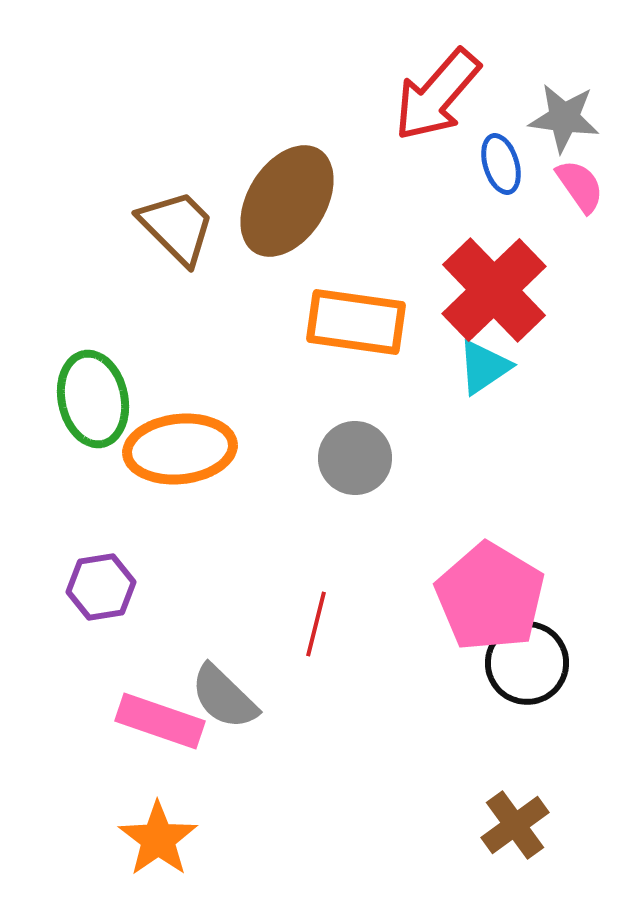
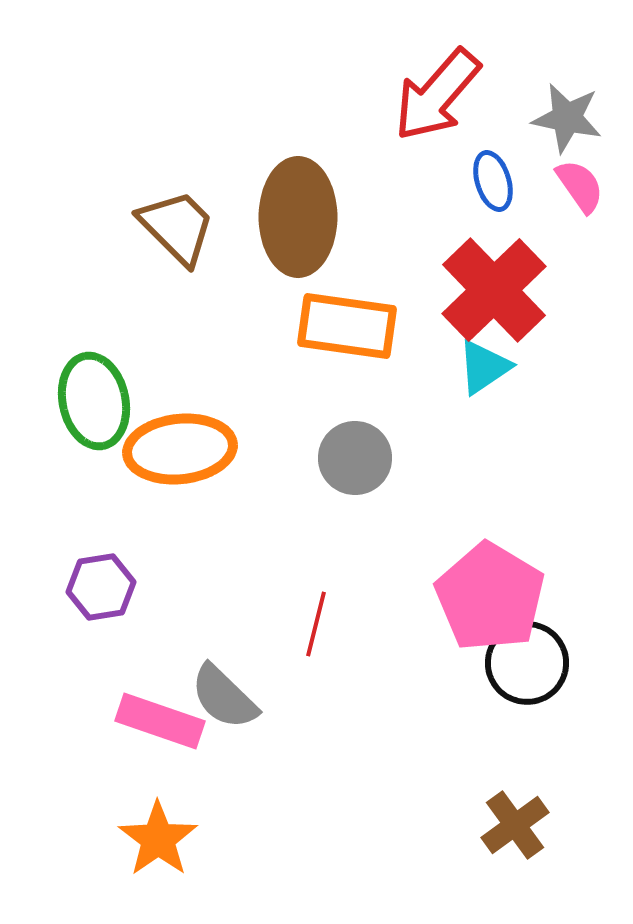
gray star: moved 3 px right; rotated 4 degrees clockwise
blue ellipse: moved 8 px left, 17 px down
brown ellipse: moved 11 px right, 16 px down; rotated 32 degrees counterclockwise
orange rectangle: moved 9 px left, 4 px down
green ellipse: moved 1 px right, 2 px down
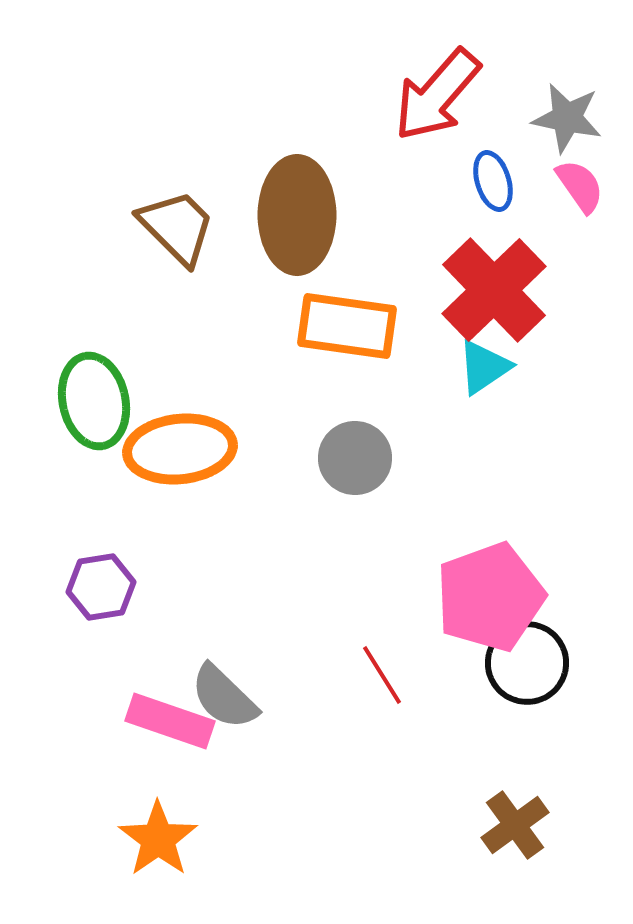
brown ellipse: moved 1 px left, 2 px up
pink pentagon: rotated 21 degrees clockwise
red line: moved 66 px right, 51 px down; rotated 46 degrees counterclockwise
pink rectangle: moved 10 px right
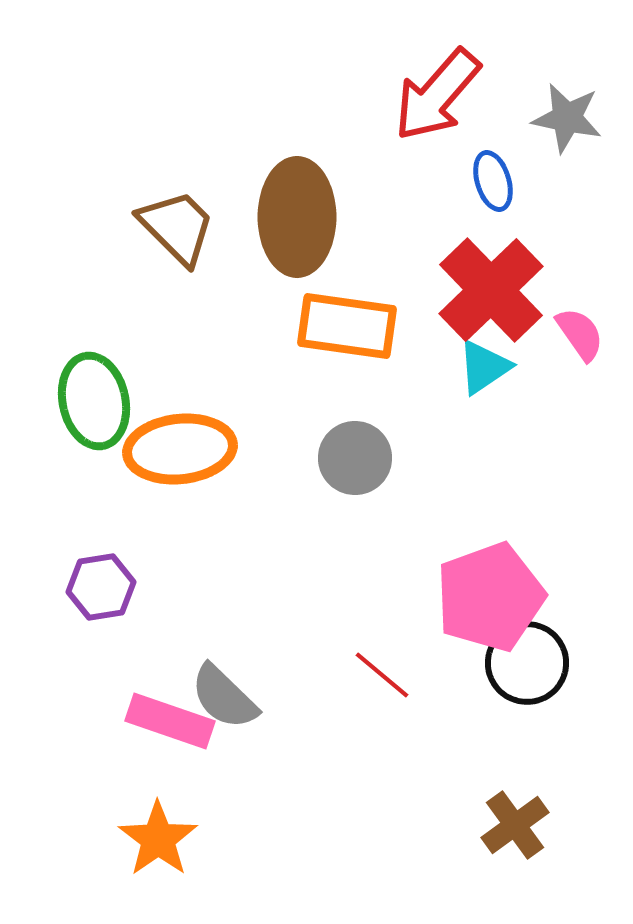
pink semicircle: moved 148 px down
brown ellipse: moved 2 px down
red cross: moved 3 px left
red line: rotated 18 degrees counterclockwise
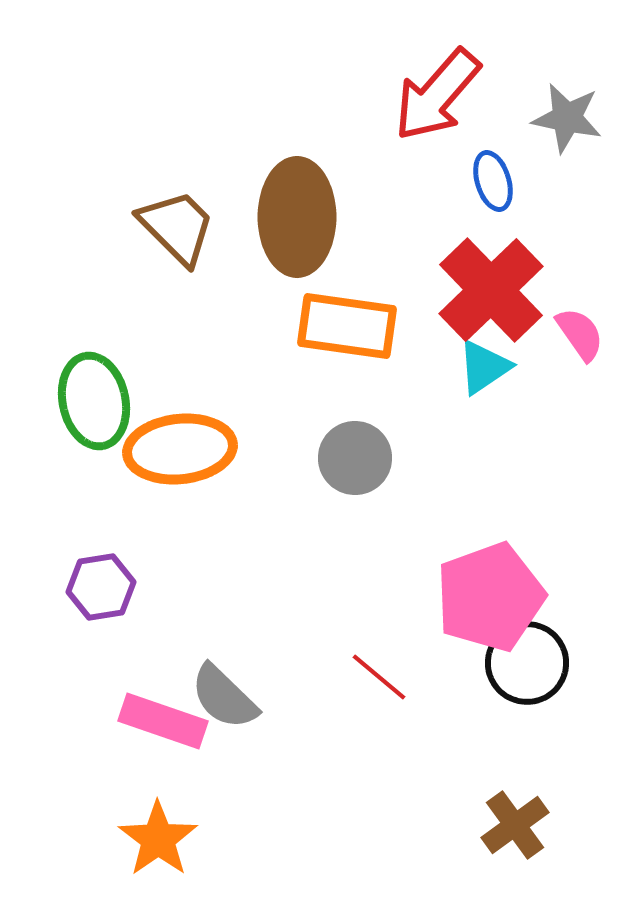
red line: moved 3 px left, 2 px down
pink rectangle: moved 7 px left
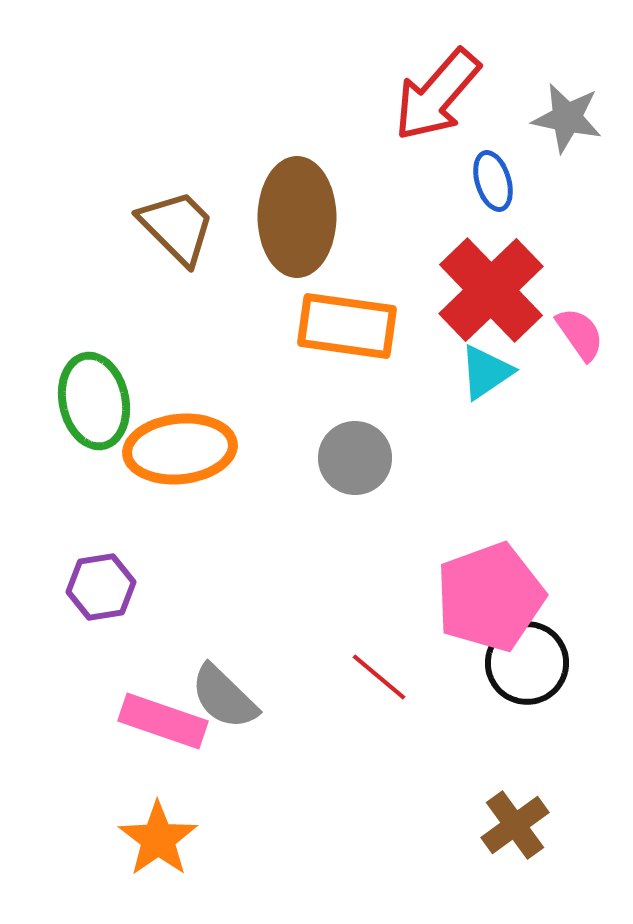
cyan triangle: moved 2 px right, 5 px down
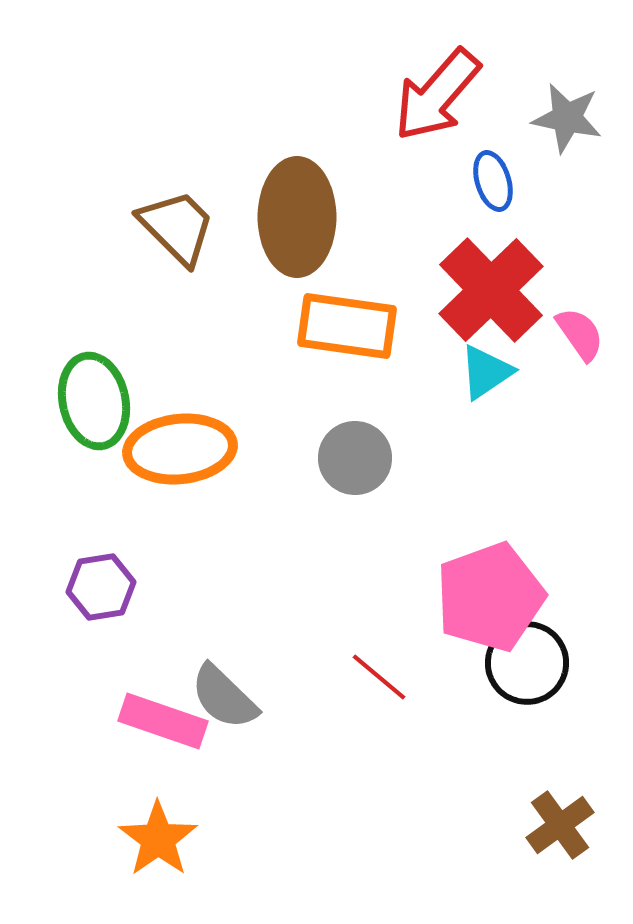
brown cross: moved 45 px right
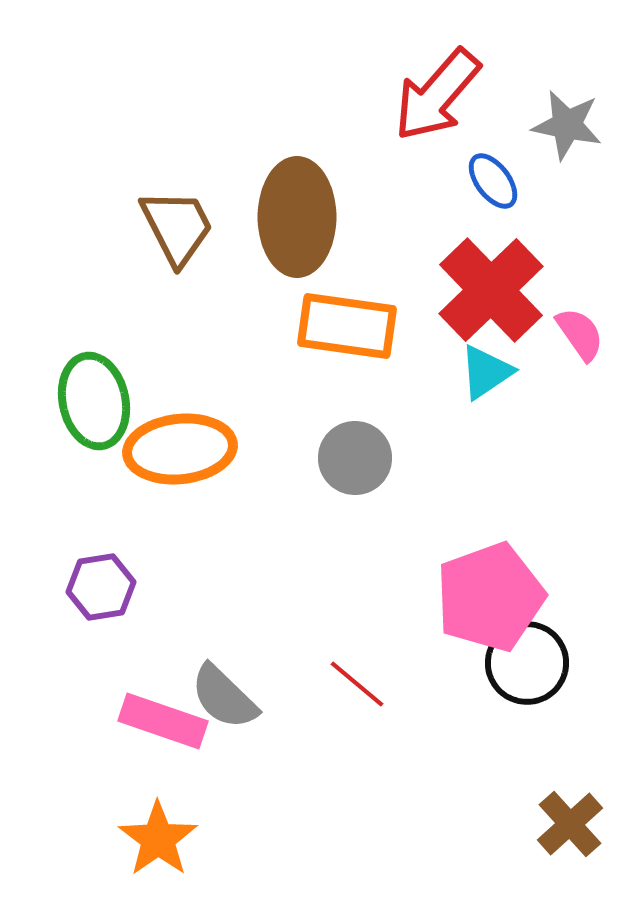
gray star: moved 7 px down
blue ellipse: rotated 20 degrees counterclockwise
brown trapezoid: rotated 18 degrees clockwise
red line: moved 22 px left, 7 px down
brown cross: moved 10 px right, 1 px up; rotated 6 degrees counterclockwise
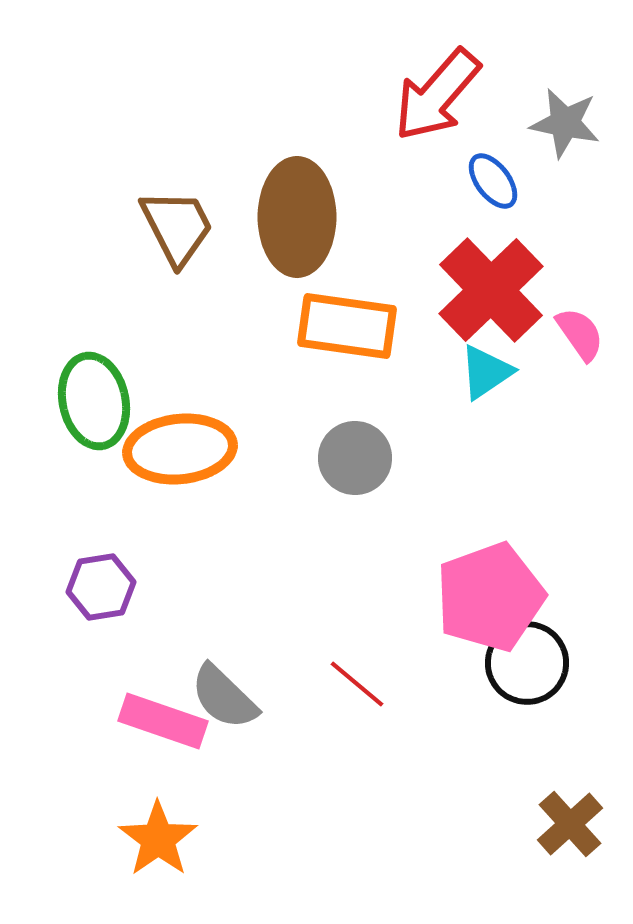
gray star: moved 2 px left, 2 px up
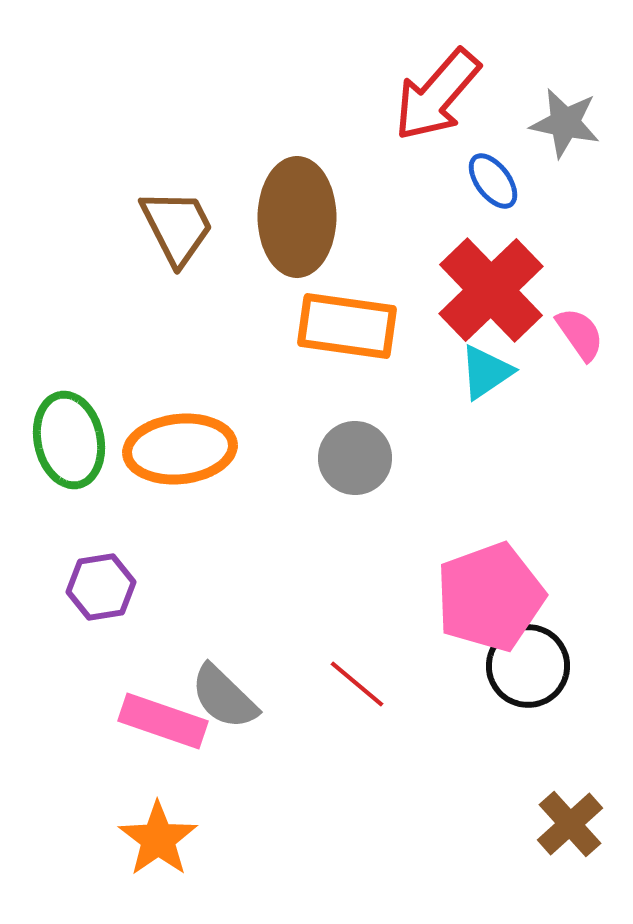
green ellipse: moved 25 px left, 39 px down
black circle: moved 1 px right, 3 px down
